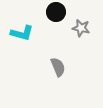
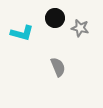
black circle: moved 1 px left, 6 px down
gray star: moved 1 px left
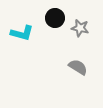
gray semicircle: moved 20 px right; rotated 36 degrees counterclockwise
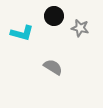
black circle: moved 1 px left, 2 px up
gray semicircle: moved 25 px left
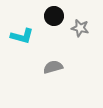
cyan L-shape: moved 3 px down
gray semicircle: rotated 48 degrees counterclockwise
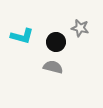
black circle: moved 2 px right, 26 px down
gray semicircle: rotated 30 degrees clockwise
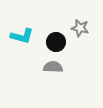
gray semicircle: rotated 12 degrees counterclockwise
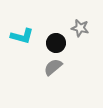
black circle: moved 1 px down
gray semicircle: rotated 42 degrees counterclockwise
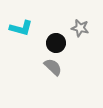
cyan L-shape: moved 1 px left, 8 px up
gray semicircle: rotated 84 degrees clockwise
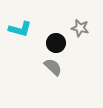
cyan L-shape: moved 1 px left, 1 px down
